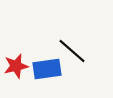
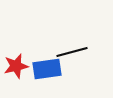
black line: moved 1 px down; rotated 56 degrees counterclockwise
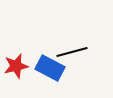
blue rectangle: moved 3 px right, 1 px up; rotated 36 degrees clockwise
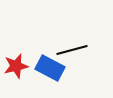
black line: moved 2 px up
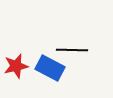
black line: rotated 16 degrees clockwise
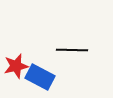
blue rectangle: moved 10 px left, 9 px down
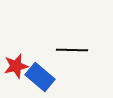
blue rectangle: rotated 12 degrees clockwise
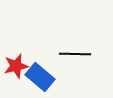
black line: moved 3 px right, 4 px down
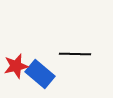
blue rectangle: moved 3 px up
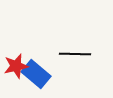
blue rectangle: moved 4 px left
